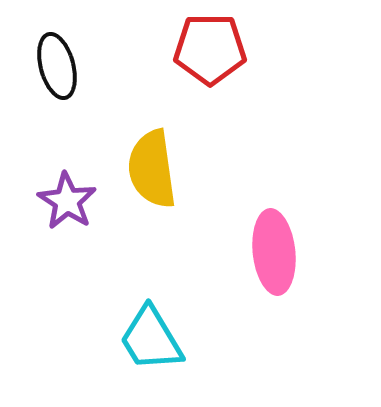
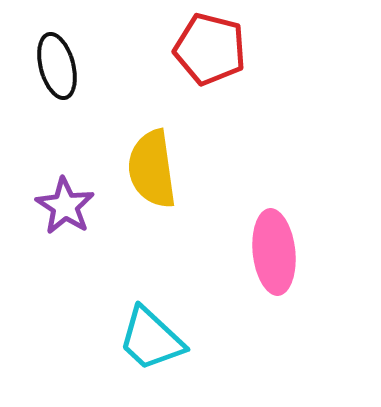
red pentagon: rotated 14 degrees clockwise
purple star: moved 2 px left, 5 px down
cyan trapezoid: rotated 16 degrees counterclockwise
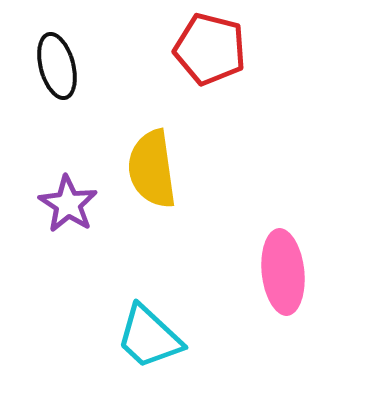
purple star: moved 3 px right, 2 px up
pink ellipse: moved 9 px right, 20 px down
cyan trapezoid: moved 2 px left, 2 px up
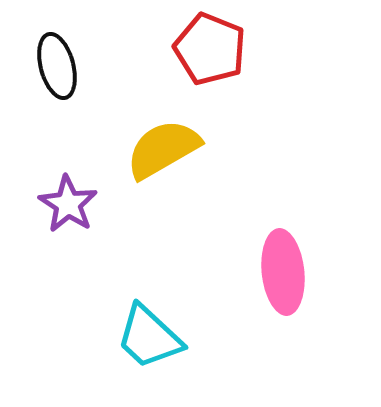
red pentagon: rotated 8 degrees clockwise
yellow semicircle: moved 11 px right, 20 px up; rotated 68 degrees clockwise
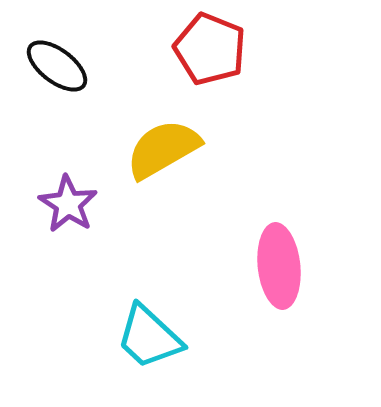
black ellipse: rotated 38 degrees counterclockwise
pink ellipse: moved 4 px left, 6 px up
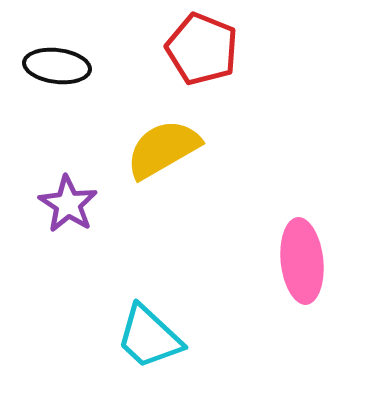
red pentagon: moved 8 px left
black ellipse: rotated 30 degrees counterclockwise
pink ellipse: moved 23 px right, 5 px up
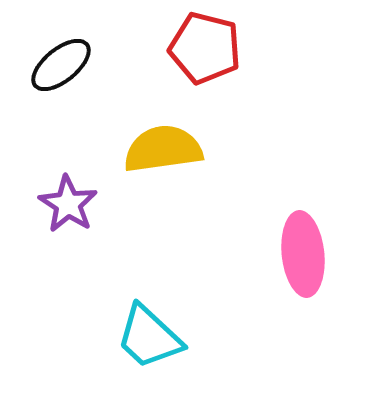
red pentagon: moved 3 px right, 1 px up; rotated 8 degrees counterclockwise
black ellipse: moved 4 px right, 1 px up; rotated 46 degrees counterclockwise
yellow semicircle: rotated 22 degrees clockwise
pink ellipse: moved 1 px right, 7 px up
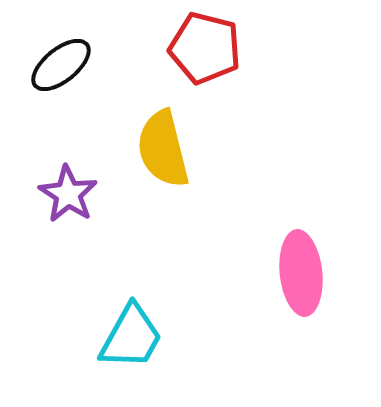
yellow semicircle: rotated 96 degrees counterclockwise
purple star: moved 10 px up
pink ellipse: moved 2 px left, 19 px down
cyan trapezoid: moved 18 px left; rotated 104 degrees counterclockwise
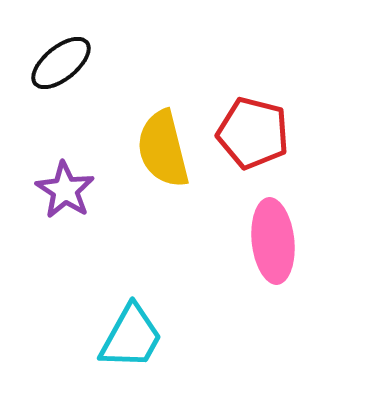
red pentagon: moved 48 px right, 85 px down
black ellipse: moved 2 px up
purple star: moved 3 px left, 4 px up
pink ellipse: moved 28 px left, 32 px up
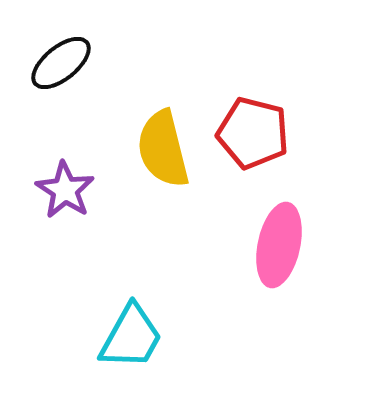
pink ellipse: moved 6 px right, 4 px down; rotated 18 degrees clockwise
